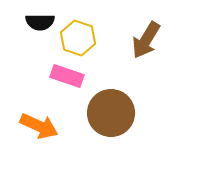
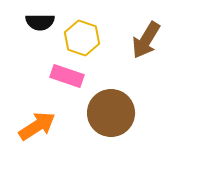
yellow hexagon: moved 4 px right
orange arrow: moved 2 px left; rotated 57 degrees counterclockwise
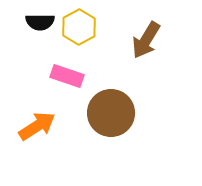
yellow hexagon: moved 3 px left, 11 px up; rotated 12 degrees clockwise
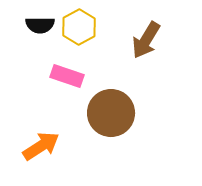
black semicircle: moved 3 px down
orange arrow: moved 4 px right, 20 px down
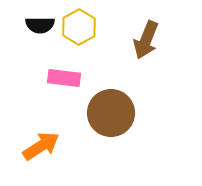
brown arrow: rotated 9 degrees counterclockwise
pink rectangle: moved 3 px left, 2 px down; rotated 12 degrees counterclockwise
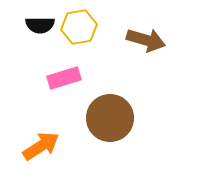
yellow hexagon: rotated 20 degrees clockwise
brown arrow: rotated 96 degrees counterclockwise
pink rectangle: rotated 24 degrees counterclockwise
brown circle: moved 1 px left, 5 px down
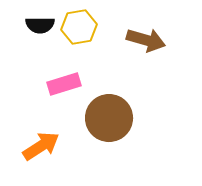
pink rectangle: moved 6 px down
brown circle: moved 1 px left
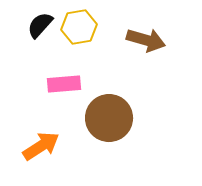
black semicircle: rotated 132 degrees clockwise
pink rectangle: rotated 12 degrees clockwise
